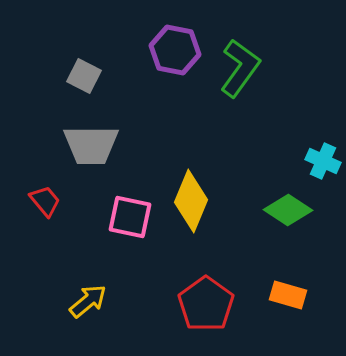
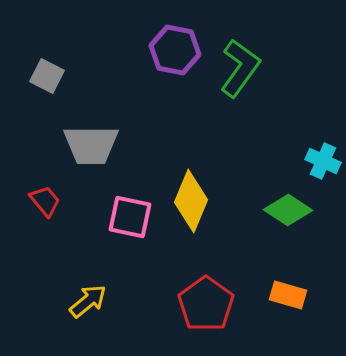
gray square: moved 37 px left
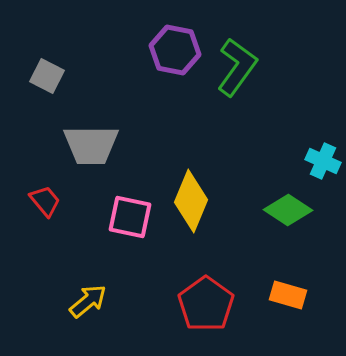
green L-shape: moved 3 px left, 1 px up
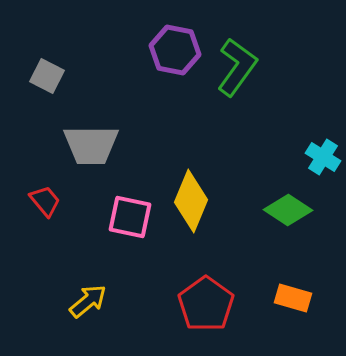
cyan cross: moved 4 px up; rotated 8 degrees clockwise
orange rectangle: moved 5 px right, 3 px down
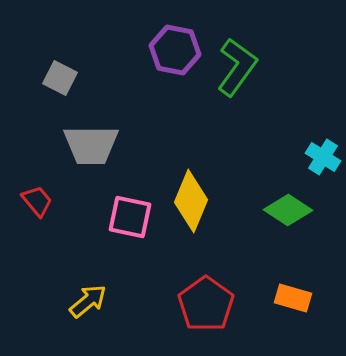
gray square: moved 13 px right, 2 px down
red trapezoid: moved 8 px left
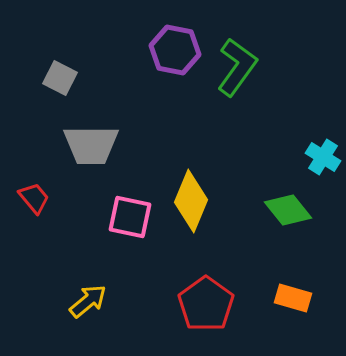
red trapezoid: moved 3 px left, 3 px up
green diamond: rotated 18 degrees clockwise
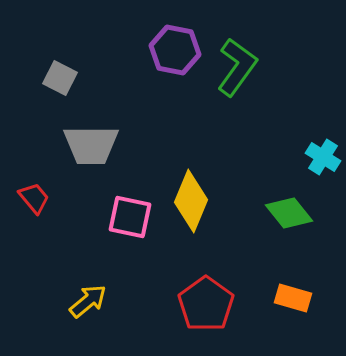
green diamond: moved 1 px right, 3 px down
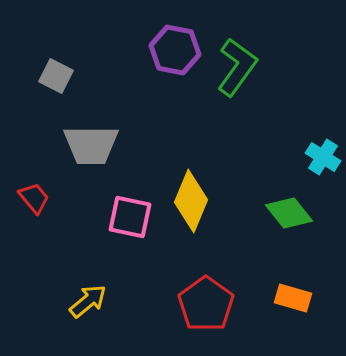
gray square: moved 4 px left, 2 px up
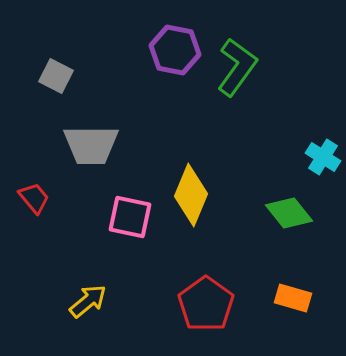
yellow diamond: moved 6 px up
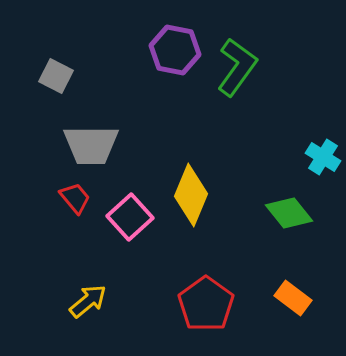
red trapezoid: moved 41 px right
pink square: rotated 36 degrees clockwise
orange rectangle: rotated 21 degrees clockwise
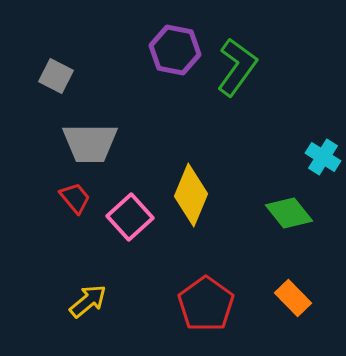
gray trapezoid: moved 1 px left, 2 px up
orange rectangle: rotated 9 degrees clockwise
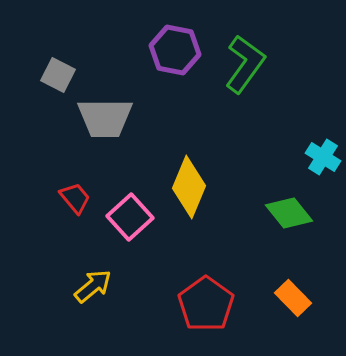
green L-shape: moved 8 px right, 3 px up
gray square: moved 2 px right, 1 px up
gray trapezoid: moved 15 px right, 25 px up
yellow diamond: moved 2 px left, 8 px up
yellow arrow: moved 5 px right, 15 px up
